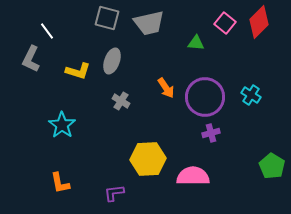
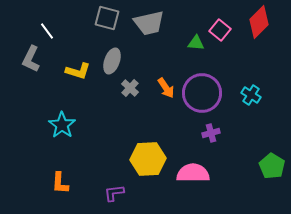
pink square: moved 5 px left, 7 px down
purple circle: moved 3 px left, 4 px up
gray cross: moved 9 px right, 13 px up; rotated 12 degrees clockwise
pink semicircle: moved 3 px up
orange L-shape: rotated 15 degrees clockwise
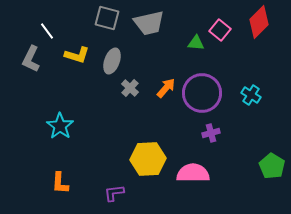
yellow L-shape: moved 1 px left, 16 px up
orange arrow: rotated 105 degrees counterclockwise
cyan star: moved 2 px left, 1 px down
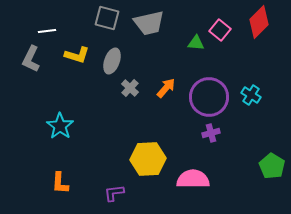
white line: rotated 60 degrees counterclockwise
purple circle: moved 7 px right, 4 px down
pink semicircle: moved 6 px down
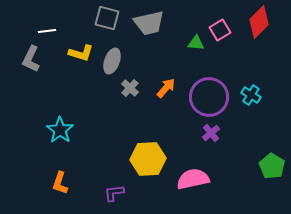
pink square: rotated 20 degrees clockwise
yellow L-shape: moved 4 px right, 2 px up
cyan star: moved 4 px down
purple cross: rotated 24 degrees counterclockwise
pink semicircle: rotated 12 degrees counterclockwise
orange L-shape: rotated 15 degrees clockwise
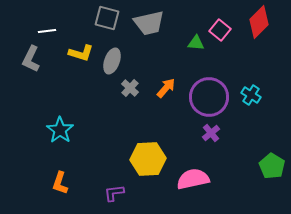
pink square: rotated 20 degrees counterclockwise
